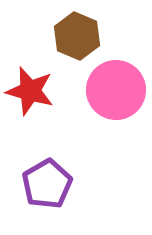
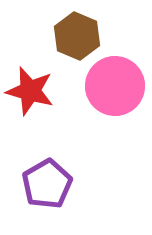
pink circle: moved 1 px left, 4 px up
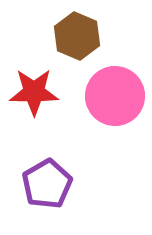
pink circle: moved 10 px down
red star: moved 4 px right, 1 px down; rotated 15 degrees counterclockwise
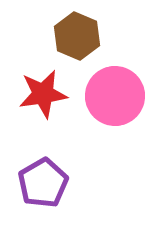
red star: moved 9 px right, 2 px down; rotated 9 degrees counterclockwise
purple pentagon: moved 4 px left, 1 px up
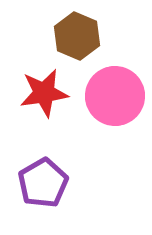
red star: moved 1 px right, 1 px up
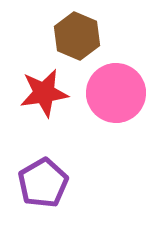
pink circle: moved 1 px right, 3 px up
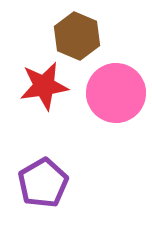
red star: moved 7 px up
